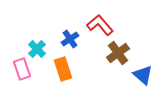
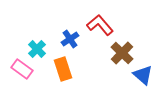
brown cross: moved 4 px right; rotated 10 degrees counterclockwise
pink rectangle: rotated 35 degrees counterclockwise
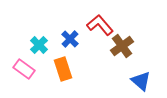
blue cross: rotated 12 degrees counterclockwise
cyan cross: moved 2 px right, 4 px up
brown cross: moved 7 px up; rotated 10 degrees clockwise
pink rectangle: moved 2 px right
blue triangle: moved 2 px left, 6 px down
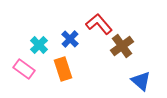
red L-shape: moved 1 px left, 1 px up
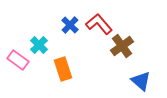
blue cross: moved 14 px up
pink rectangle: moved 6 px left, 9 px up
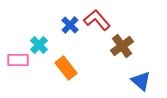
red L-shape: moved 2 px left, 4 px up
pink rectangle: rotated 35 degrees counterclockwise
orange rectangle: moved 3 px right, 1 px up; rotated 20 degrees counterclockwise
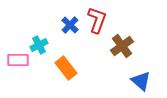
red L-shape: rotated 60 degrees clockwise
cyan cross: rotated 18 degrees clockwise
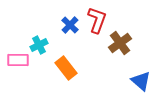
brown cross: moved 2 px left, 3 px up
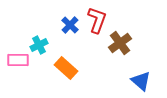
orange rectangle: rotated 10 degrees counterclockwise
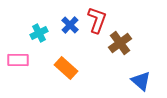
cyan cross: moved 12 px up
